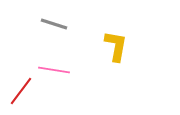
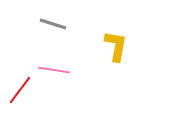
gray line: moved 1 px left
red line: moved 1 px left, 1 px up
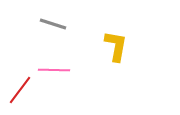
pink line: rotated 8 degrees counterclockwise
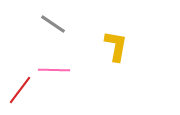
gray line: rotated 16 degrees clockwise
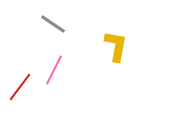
pink line: rotated 64 degrees counterclockwise
red line: moved 3 px up
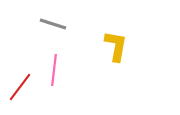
gray line: rotated 16 degrees counterclockwise
pink line: rotated 20 degrees counterclockwise
